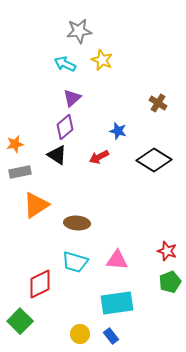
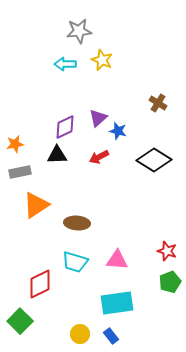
cyan arrow: rotated 25 degrees counterclockwise
purple triangle: moved 26 px right, 20 px down
purple diamond: rotated 15 degrees clockwise
black triangle: rotated 35 degrees counterclockwise
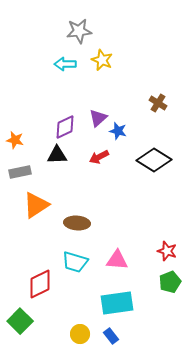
orange star: moved 4 px up; rotated 24 degrees clockwise
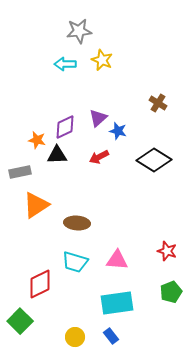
orange star: moved 22 px right
green pentagon: moved 1 px right, 10 px down
yellow circle: moved 5 px left, 3 px down
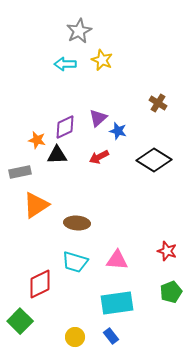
gray star: rotated 20 degrees counterclockwise
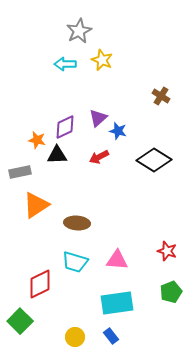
brown cross: moved 3 px right, 7 px up
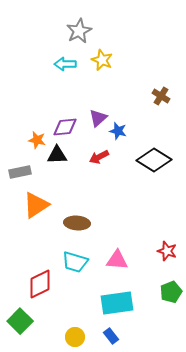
purple diamond: rotated 20 degrees clockwise
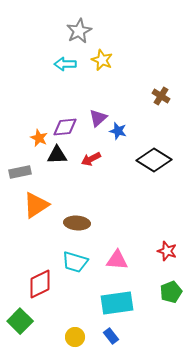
orange star: moved 2 px right, 2 px up; rotated 12 degrees clockwise
red arrow: moved 8 px left, 2 px down
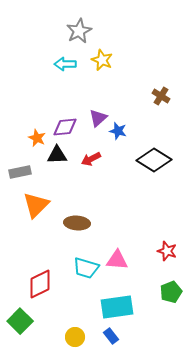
orange star: moved 2 px left
orange triangle: rotated 12 degrees counterclockwise
cyan trapezoid: moved 11 px right, 6 px down
cyan rectangle: moved 4 px down
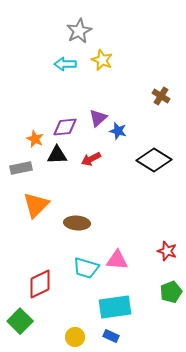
orange star: moved 2 px left, 1 px down
gray rectangle: moved 1 px right, 4 px up
cyan rectangle: moved 2 px left
blue rectangle: rotated 28 degrees counterclockwise
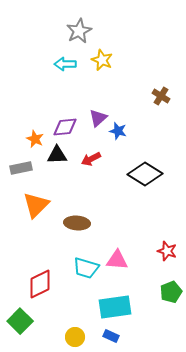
black diamond: moved 9 px left, 14 px down
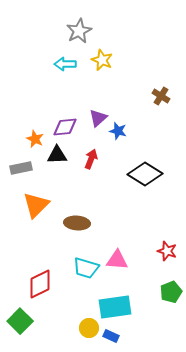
red arrow: rotated 138 degrees clockwise
yellow circle: moved 14 px right, 9 px up
